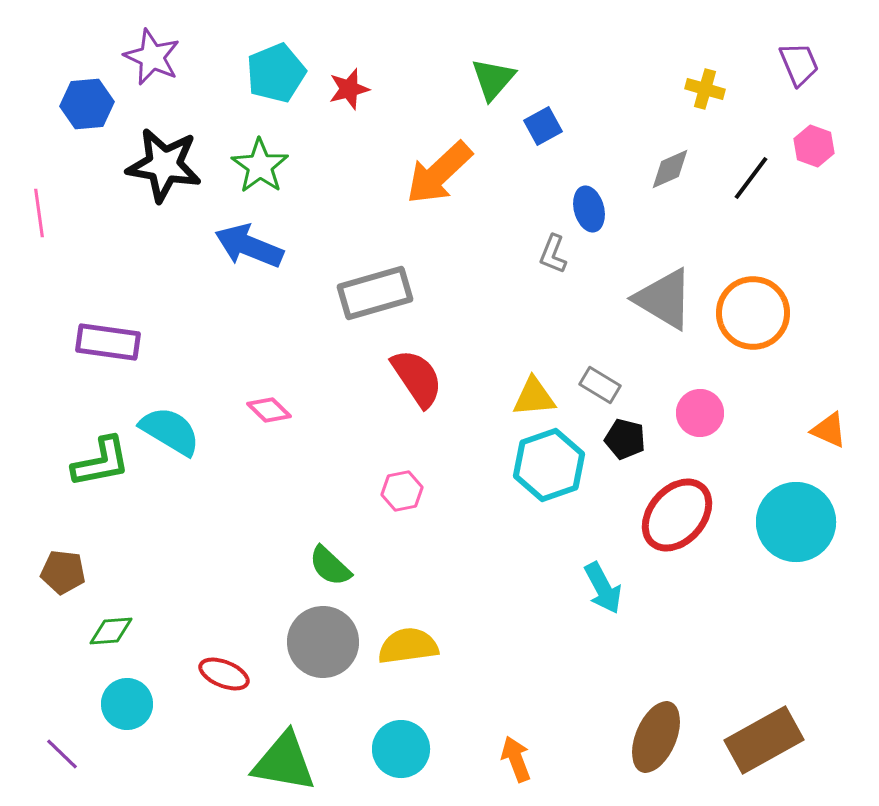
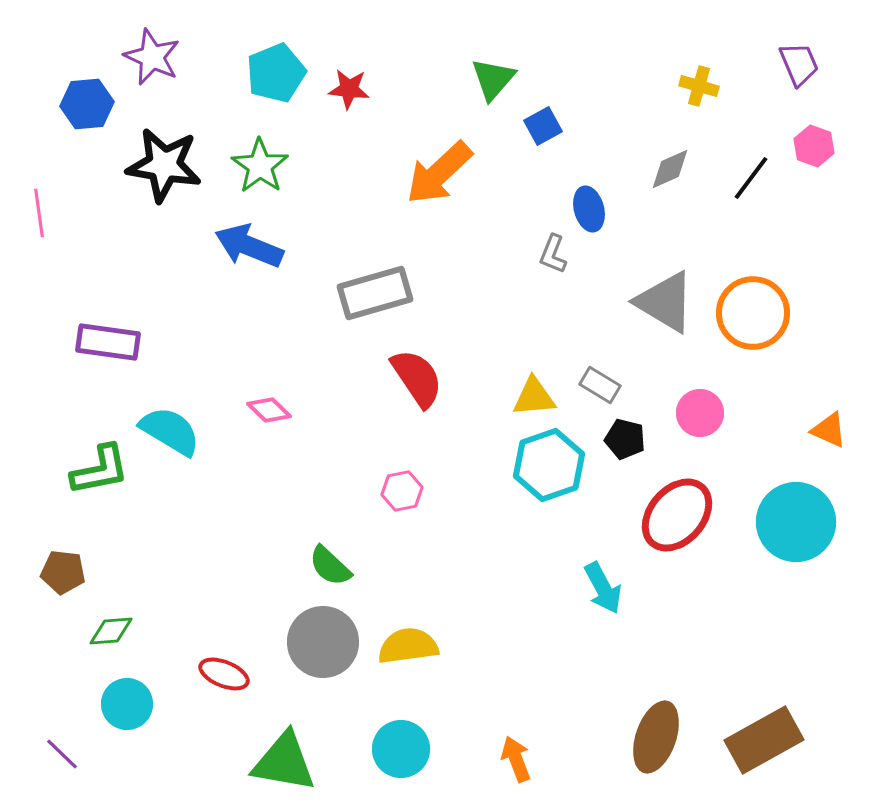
red star at (349, 89): rotated 21 degrees clockwise
yellow cross at (705, 89): moved 6 px left, 3 px up
gray triangle at (664, 299): moved 1 px right, 3 px down
green L-shape at (101, 462): moved 1 px left, 8 px down
brown ellipse at (656, 737): rotated 4 degrees counterclockwise
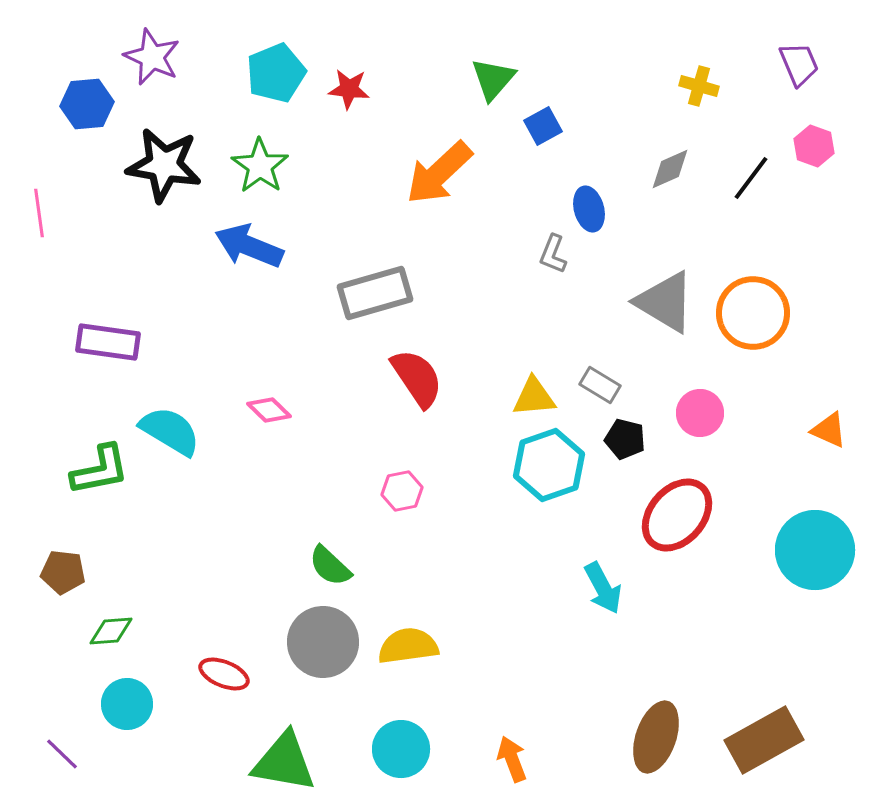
cyan circle at (796, 522): moved 19 px right, 28 px down
orange arrow at (516, 759): moved 4 px left
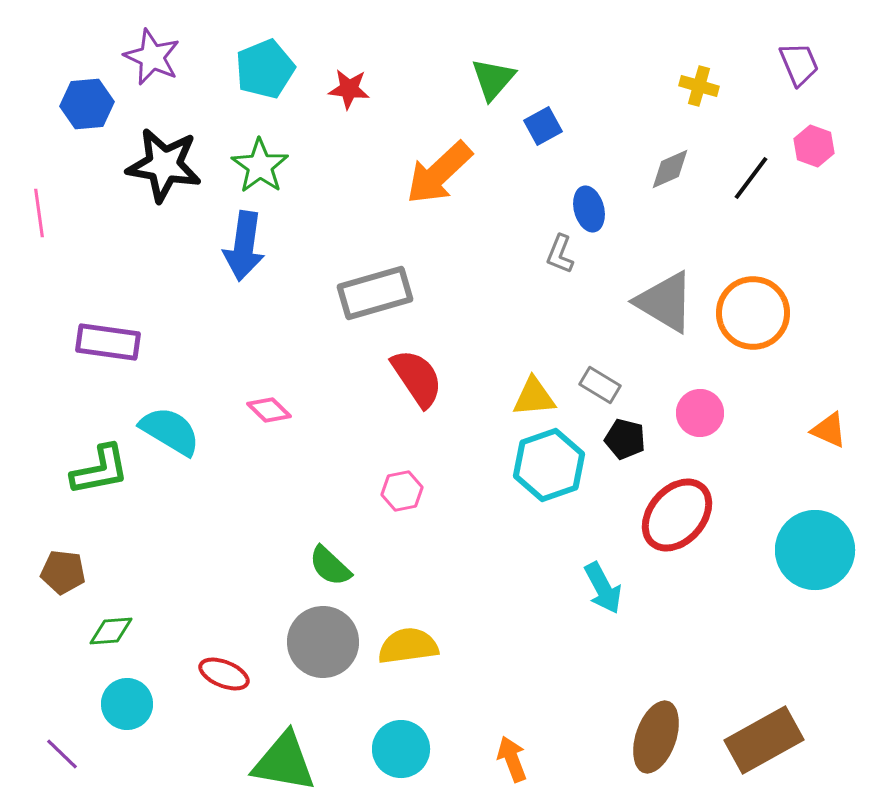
cyan pentagon at (276, 73): moved 11 px left, 4 px up
blue arrow at (249, 246): moved 5 px left; rotated 104 degrees counterclockwise
gray L-shape at (553, 254): moved 7 px right
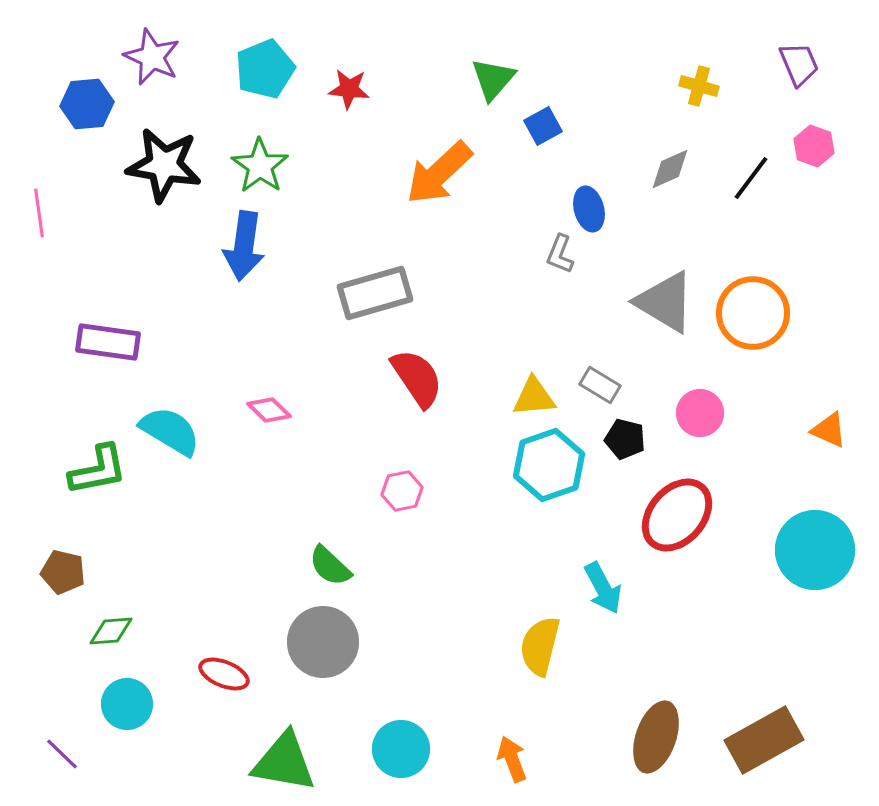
green L-shape at (100, 470): moved 2 px left
brown pentagon at (63, 572): rotated 6 degrees clockwise
yellow semicircle at (408, 646): moved 132 px right; rotated 68 degrees counterclockwise
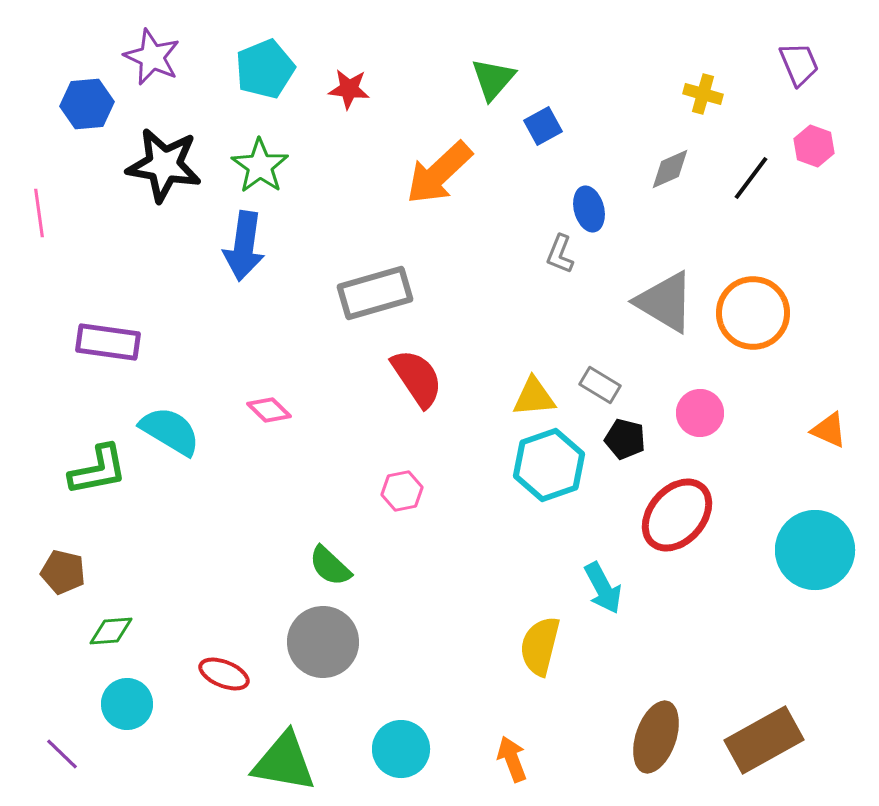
yellow cross at (699, 86): moved 4 px right, 8 px down
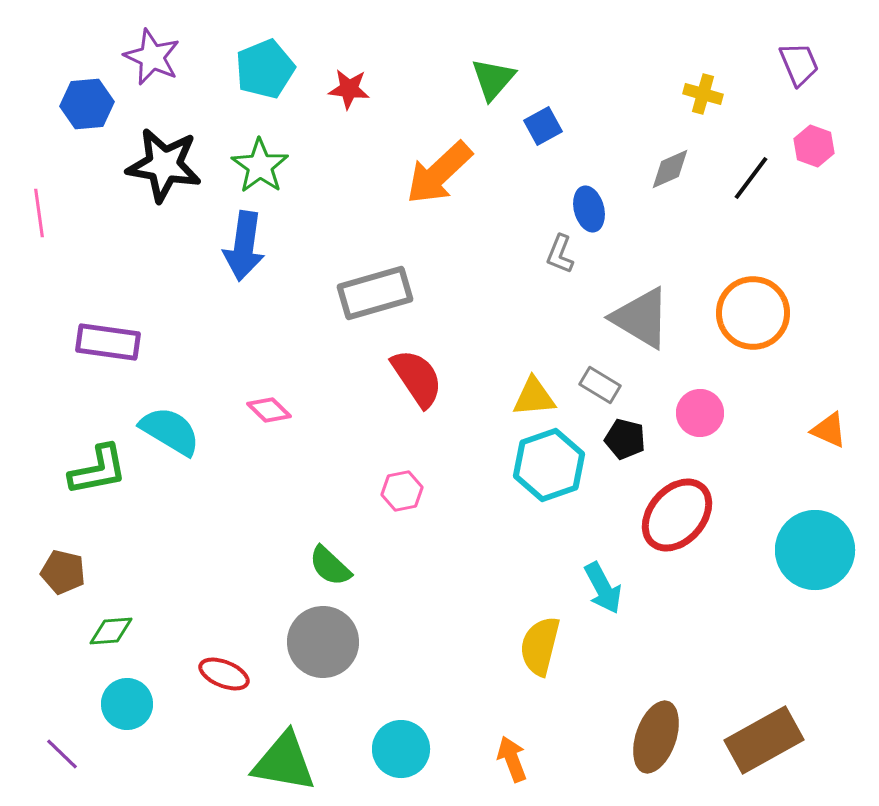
gray triangle at (665, 302): moved 24 px left, 16 px down
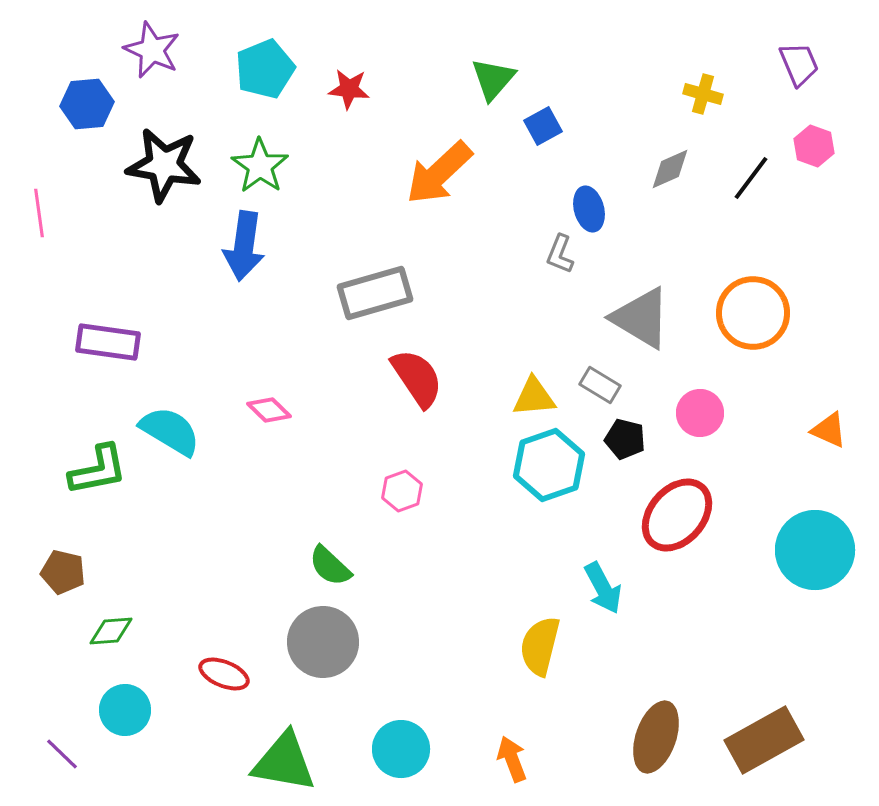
purple star at (152, 57): moved 7 px up
pink hexagon at (402, 491): rotated 9 degrees counterclockwise
cyan circle at (127, 704): moved 2 px left, 6 px down
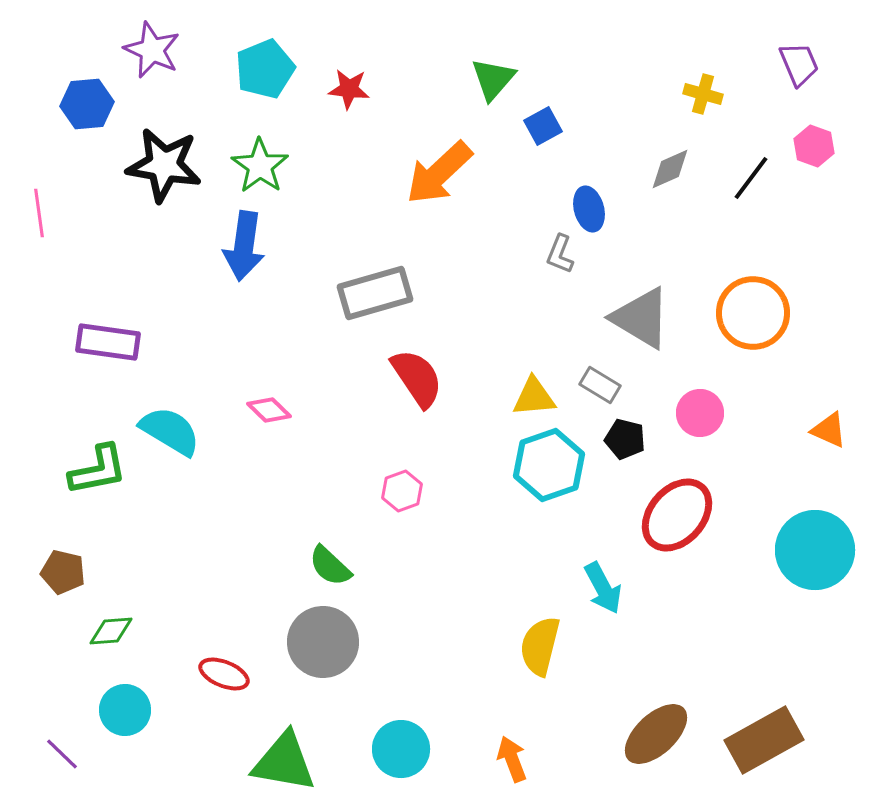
brown ellipse at (656, 737): moved 3 px up; rotated 28 degrees clockwise
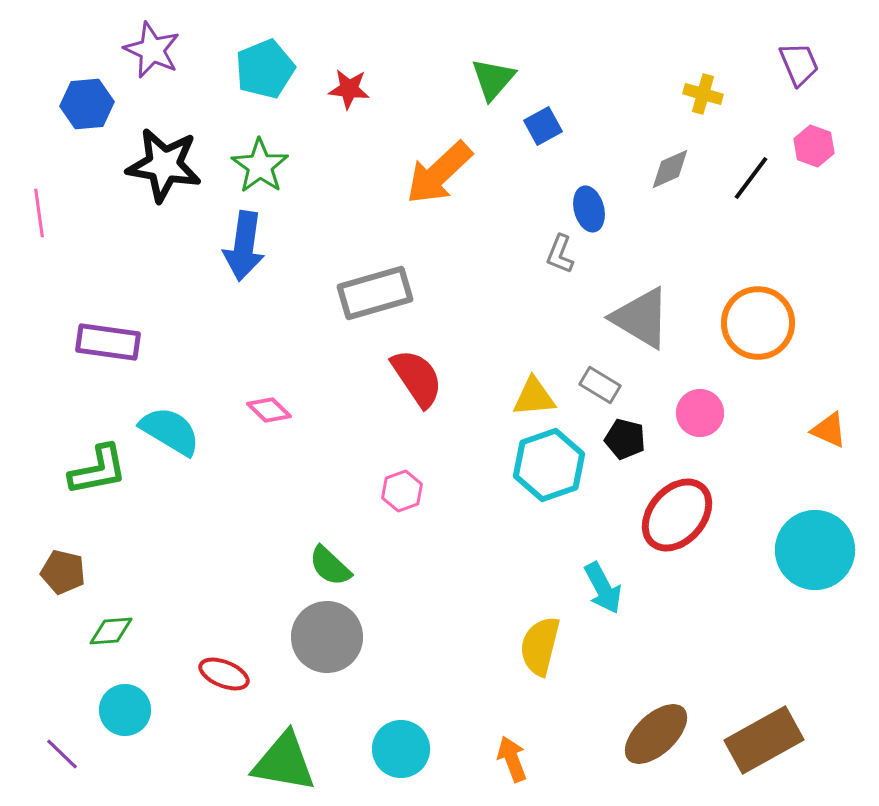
orange circle at (753, 313): moved 5 px right, 10 px down
gray circle at (323, 642): moved 4 px right, 5 px up
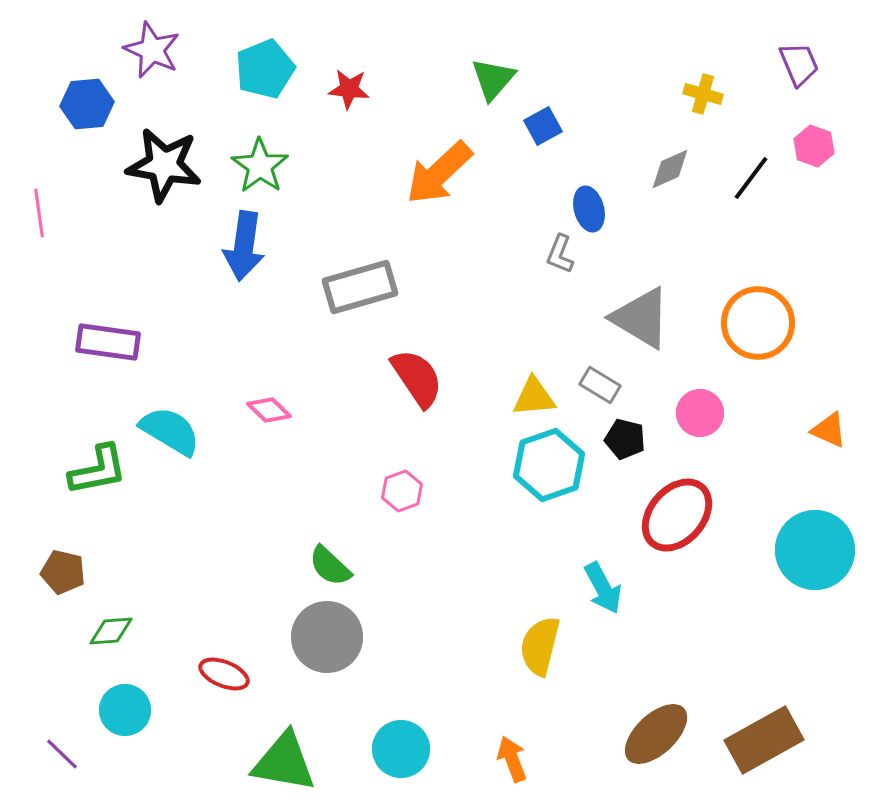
gray rectangle at (375, 293): moved 15 px left, 6 px up
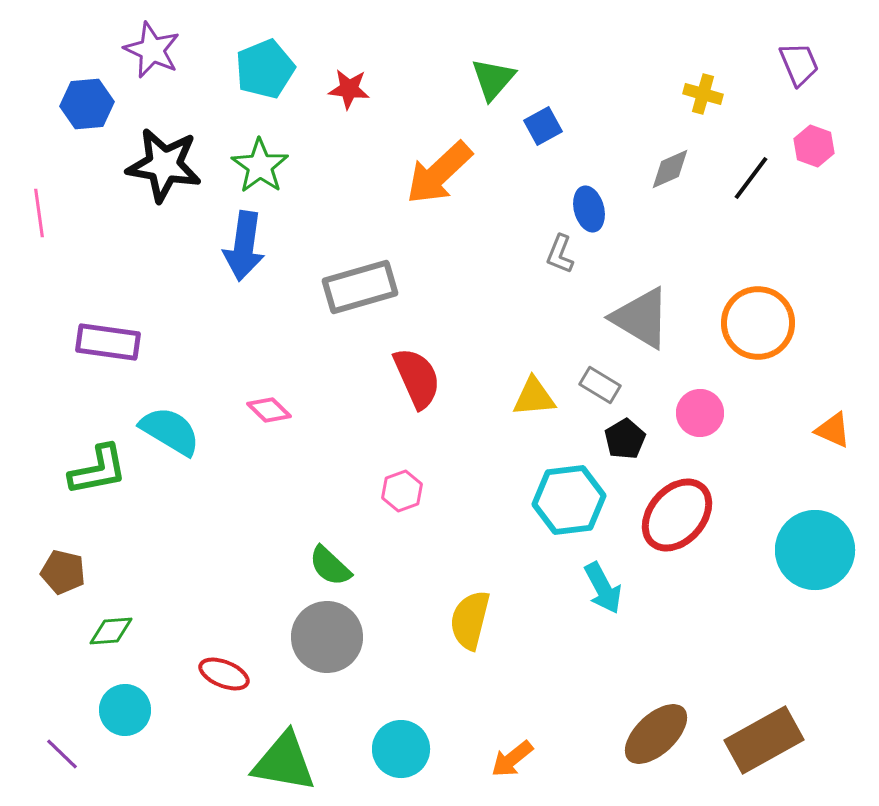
red semicircle at (417, 378): rotated 10 degrees clockwise
orange triangle at (829, 430): moved 4 px right
black pentagon at (625, 439): rotated 27 degrees clockwise
cyan hexagon at (549, 465): moved 20 px right, 35 px down; rotated 12 degrees clockwise
yellow semicircle at (540, 646): moved 70 px left, 26 px up
orange arrow at (512, 759): rotated 108 degrees counterclockwise
